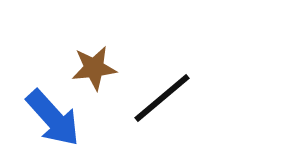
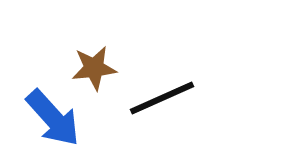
black line: rotated 16 degrees clockwise
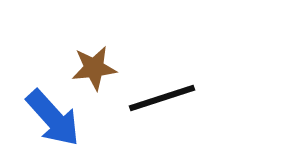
black line: rotated 6 degrees clockwise
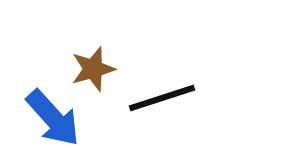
brown star: moved 1 px left, 1 px down; rotated 9 degrees counterclockwise
